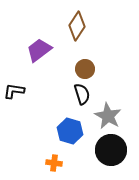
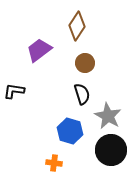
brown circle: moved 6 px up
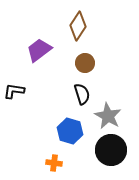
brown diamond: moved 1 px right
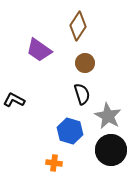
purple trapezoid: rotated 108 degrees counterclockwise
black L-shape: moved 9 px down; rotated 20 degrees clockwise
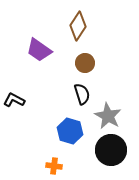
orange cross: moved 3 px down
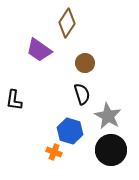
brown diamond: moved 11 px left, 3 px up
black L-shape: rotated 110 degrees counterclockwise
orange cross: moved 14 px up; rotated 14 degrees clockwise
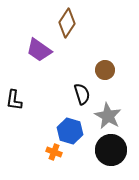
brown circle: moved 20 px right, 7 px down
